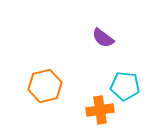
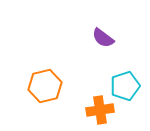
cyan pentagon: rotated 24 degrees counterclockwise
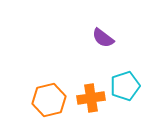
orange hexagon: moved 4 px right, 14 px down
orange cross: moved 9 px left, 12 px up
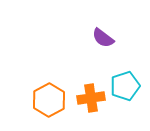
orange hexagon: rotated 16 degrees counterclockwise
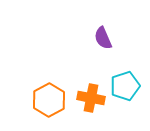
purple semicircle: rotated 30 degrees clockwise
orange cross: rotated 20 degrees clockwise
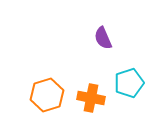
cyan pentagon: moved 4 px right, 3 px up
orange hexagon: moved 2 px left, 5 px up; rotated 12 degrees clockwise
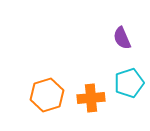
purple semicircle: moved 19 px right
orange cross: rotated 16 degrees counterclockwise
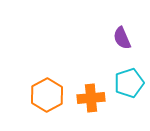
orange hexagon: rotated 12 degrees counterclockwise
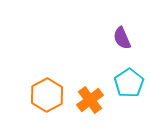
cyan pentagon: rotated 16 degrees counterclockwise
orange cross: moved 1 px left, 2 px down; rotated 32 degrees counterclockwise
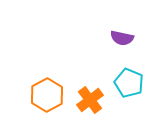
purple semicircle: rotated 55 degrees counterclockwise
cyan pentagon: rotated 16 degrees counterclockwise
